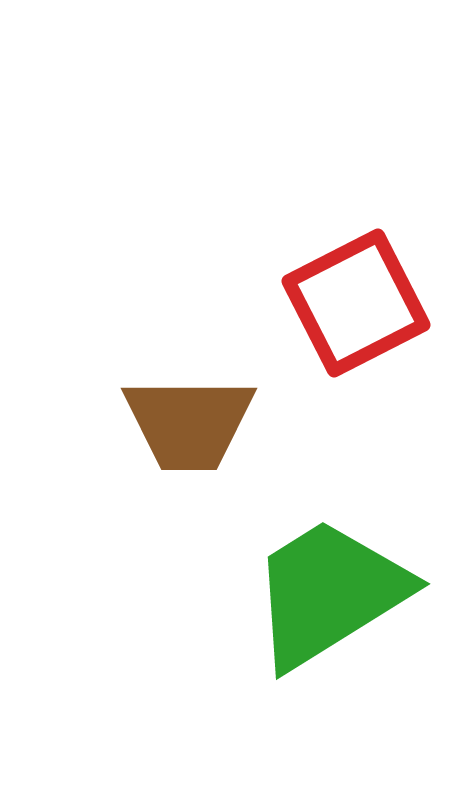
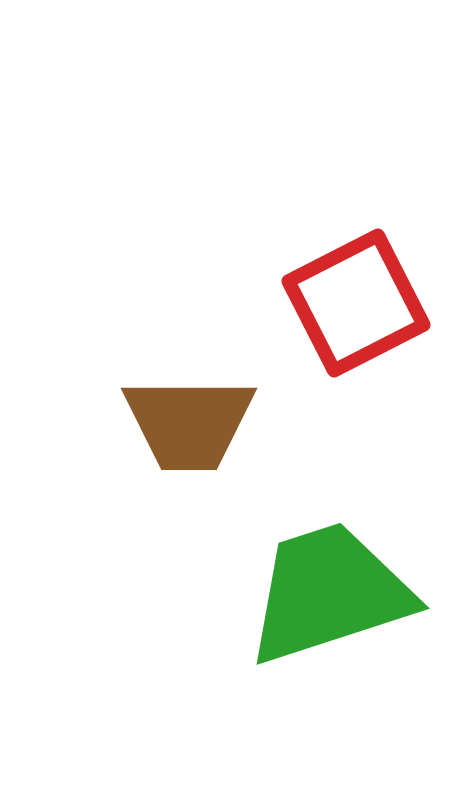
green trapezoid: rotated 14 degrees clockwise
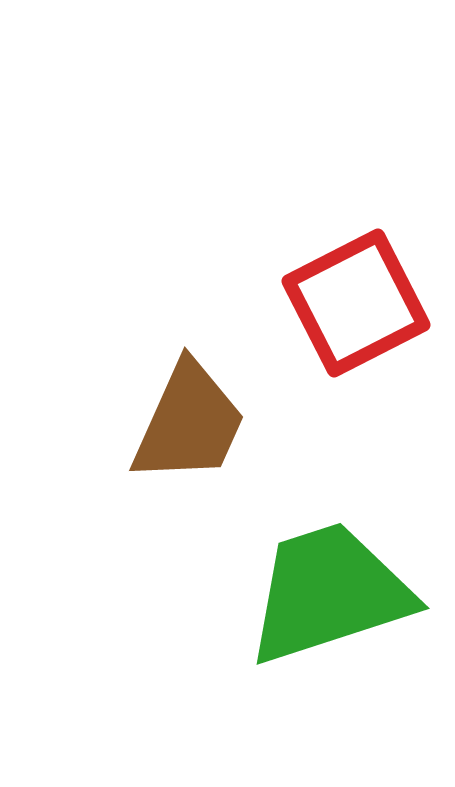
brown trapezoid: rotated 66 degrees counterclockwise
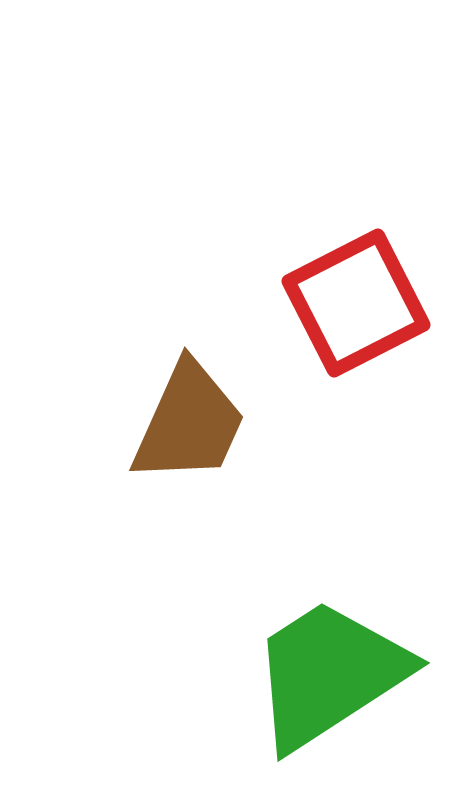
green trapezoid: moved 81 px down; rotated 15 degrees counterclockwise
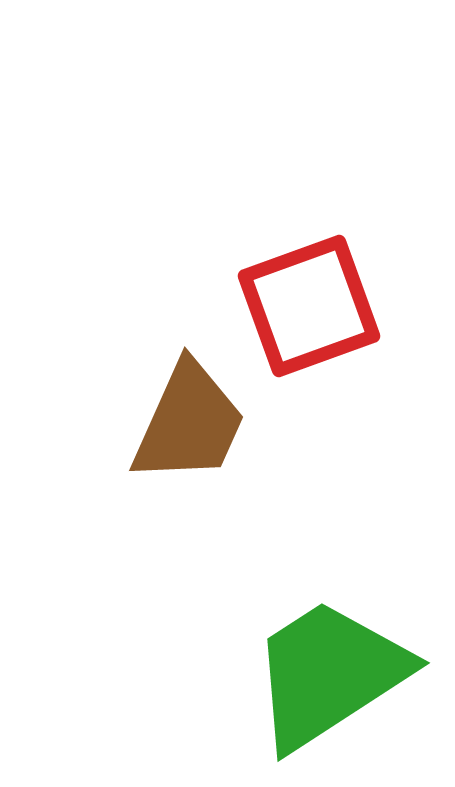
red square: moved 47 px left, 3 px down; rotated 7 degrees clockwise
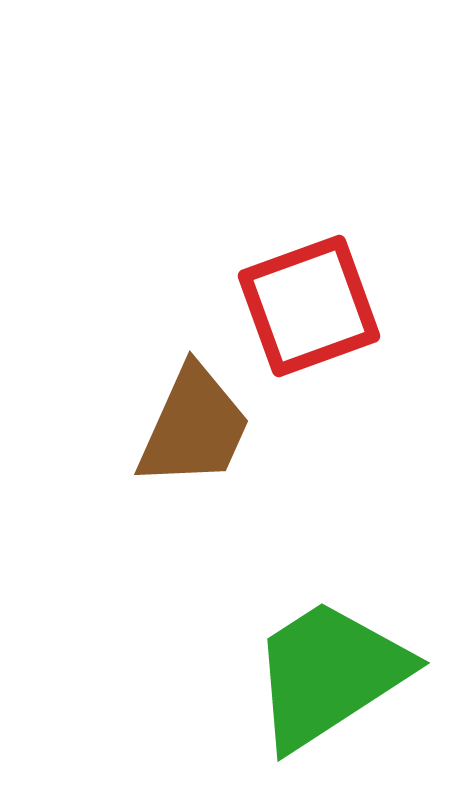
brown trapezoid: moved 5 px right, 4 px down
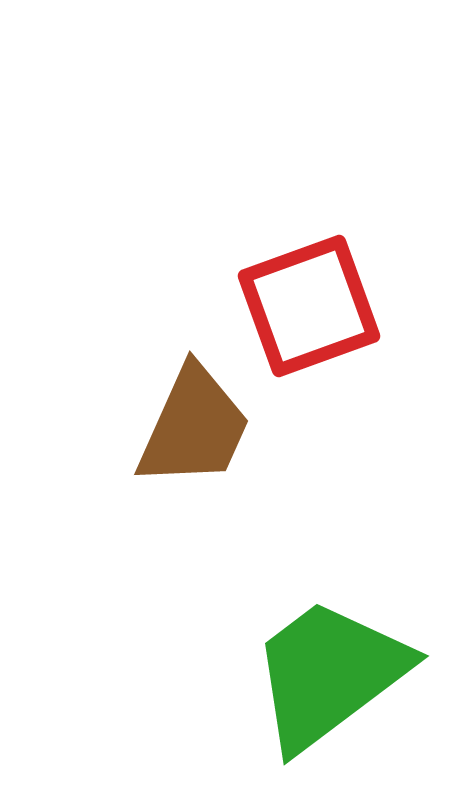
green trapezoid: rotated 4 degrees counterclockwise
